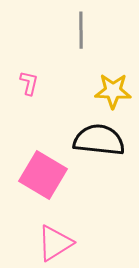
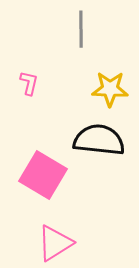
gray line: moved 1 px up
yellow star: moved 3 px left, 2 px up
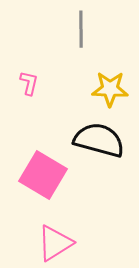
black semicircle: rotated 9 degrees clockwise
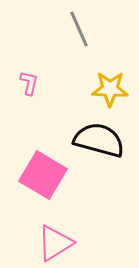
gray line: moved 2 px left; rotated 24 degrees counterclockwise
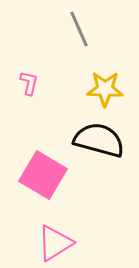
yellow star: moved 5 px left
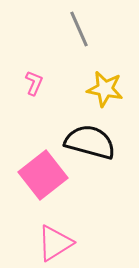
pink L-shape: moved 5 px right; rotated 10 degrees clockwise
yellow star: rotated 9 degrees clockwise
black semicircle: moved 9 px left, 2 px down
pink square: rotated 21 degrees clockwise
